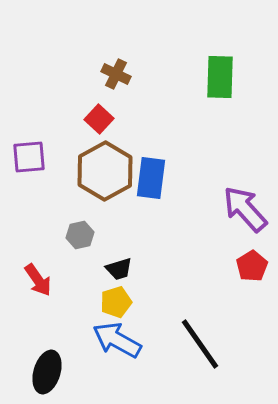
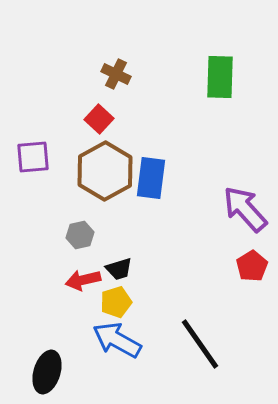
purple square: moved 4 px right
red arrow: moved 45 px right; rotated 112 degrees clockwise
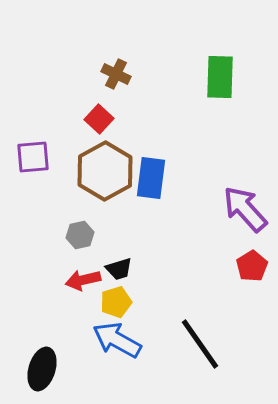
black ellipse: moved 5 px left, 3 px up
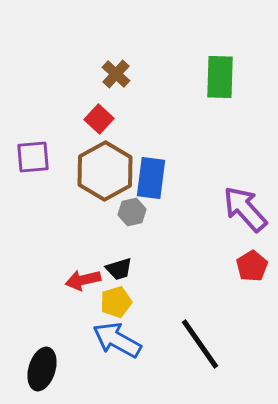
brown cross: rotated 16 degrees clockwise
gray hexagon: moved 52 px right, 23 px up
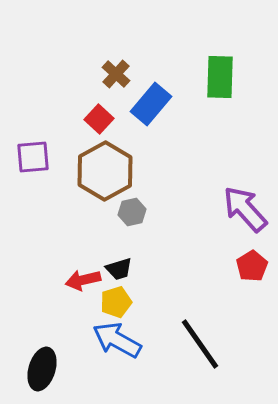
blue rectangle: moved 74 px up; rotated 33 degrees clockwise
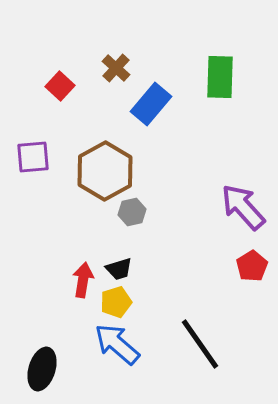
brown cross: moved 6 px up
red square: moved 39 px left, 33 px up
purple arrow: moved 2 px left, 2 px up
red arrow: rotated 112 degrees clockwise
blue arrow: moved 4 px down; rotated 12 degrees clockwise
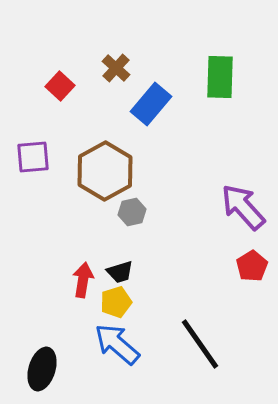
black trapezoid: moved 1 px right, 3 px down
